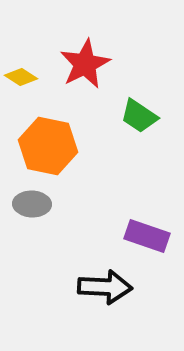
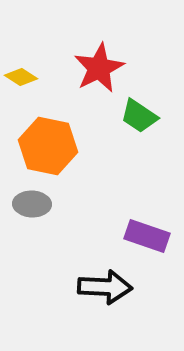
red star: moved 14 px right, 4 px down
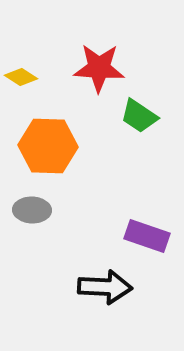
red star: rotated 30 degrees clockwise
orange hexagon: rotated 10 degrees counterclockwise
gray ellipse: moved 6 px down
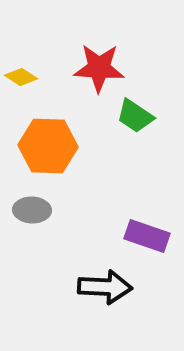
green trapezoid: moved 4 px left
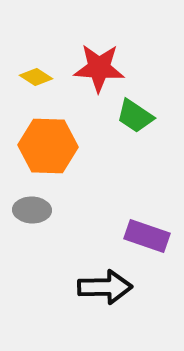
yellow diamond: moved 15 px right
black arrow: rotated 4 degrees counterclockwise
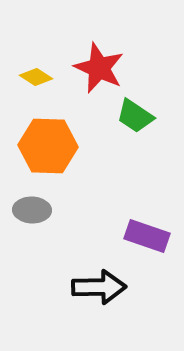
red star: rotated 21 degrees clockwise
black arrow: moved 6 px left
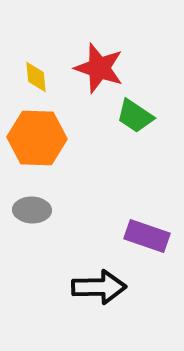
red star: rotated 6 degrees counterclockwise
yellow diamond: rotated 52 degrees clockwise
orange hexagon: moved 11 px left, 8 px up
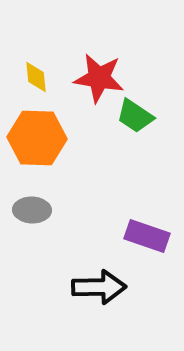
red star: moved 10 px down; rotated 9 degrees counterclockwise
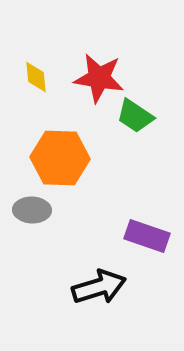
orange hexagon: moved 23 px right, 20 px down
black arrow: rotated 16 degrees counterclockwise
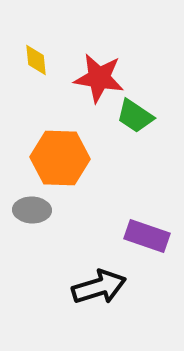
yellow diamond: moved 17 px up
